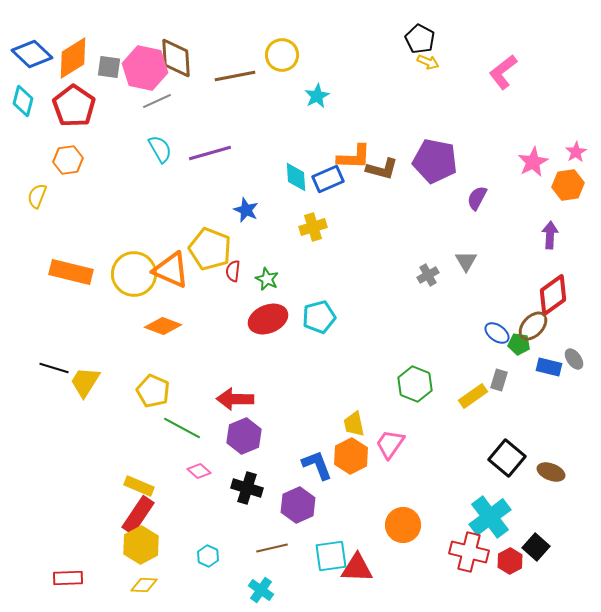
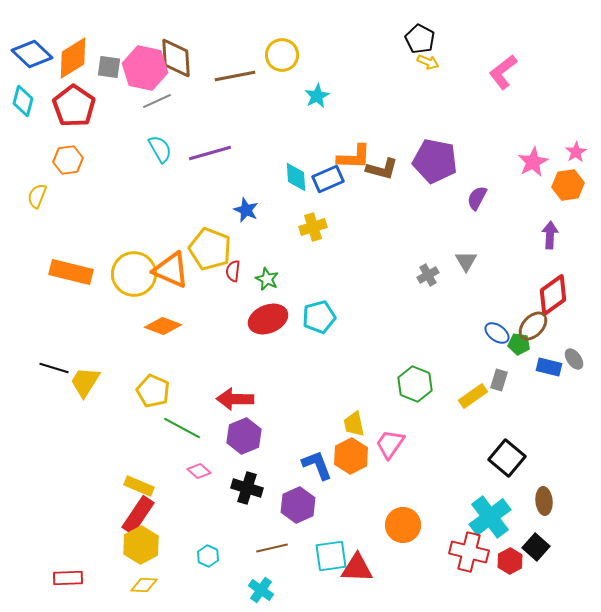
brown ellipse at (551, 472): moved 7 px left, 29 px down; rotated 64 degrees clockwise
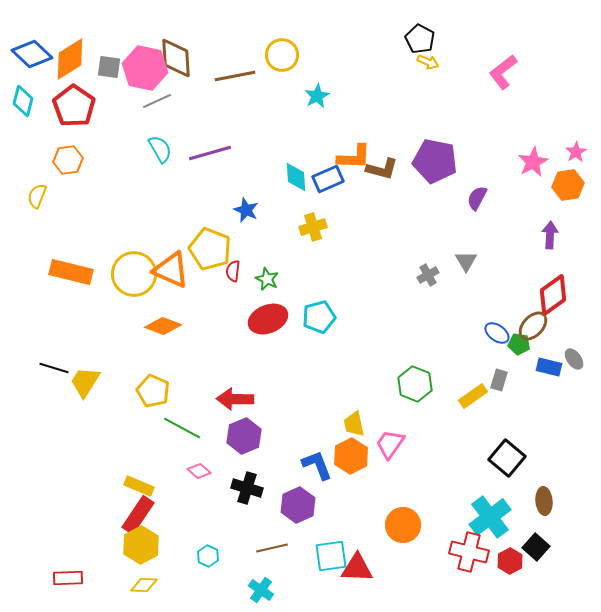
orange diamond at (73, 58): moved 3 px left, 1 px down
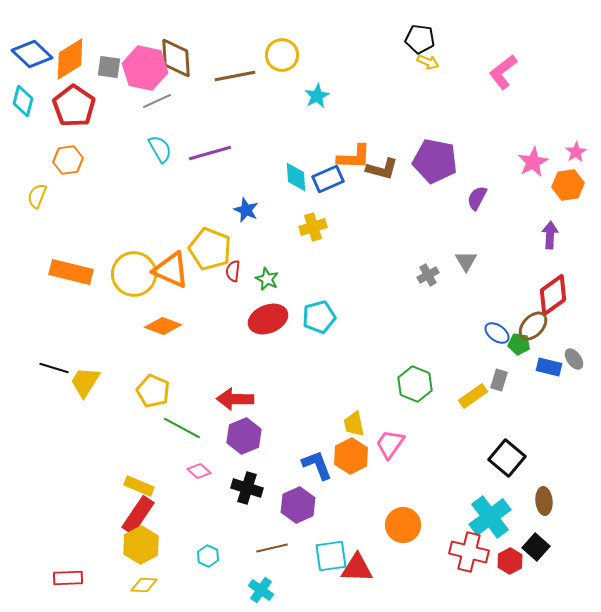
black pentagon at (420, 39): rotated 20 degrees counterclockwise
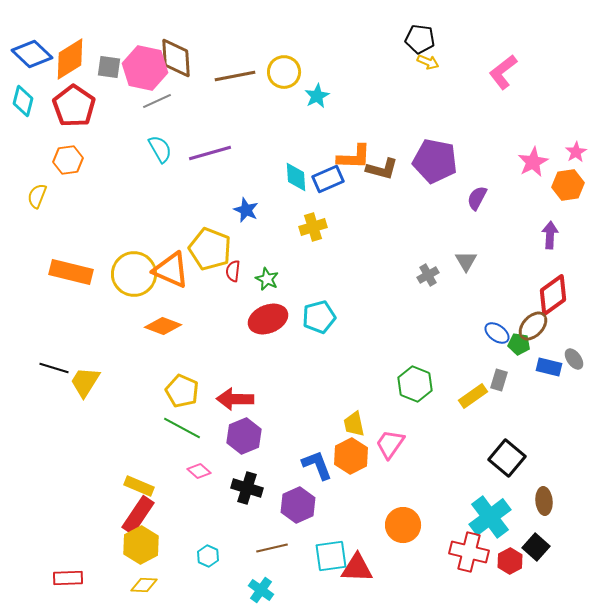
yellow circle at (282, 55): moved 2 px right, 17 px down
yellow pentagon at (153, 391): moved 29 px right
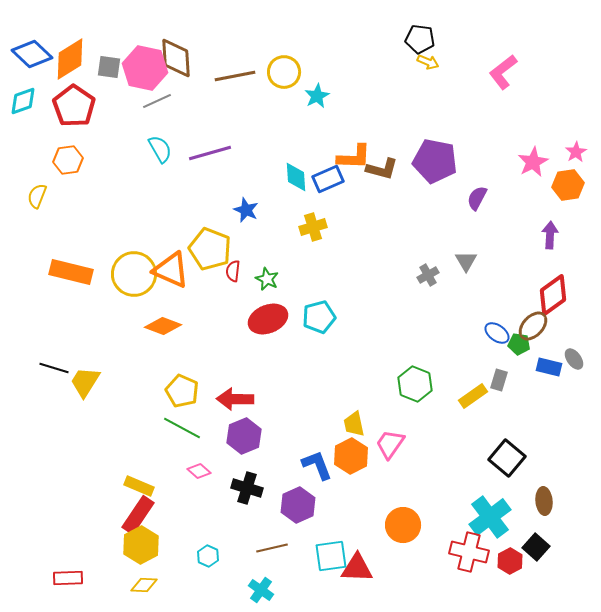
cyan diamond at (23, 101): rotated 56 degrees clockwise
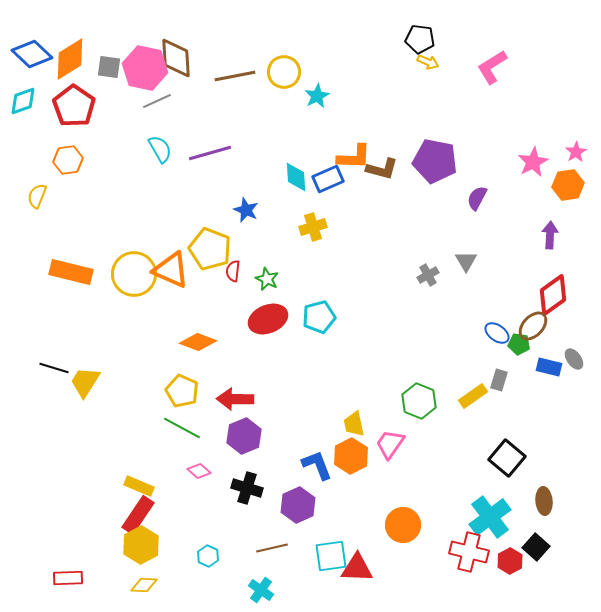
pink L-shape at (503, 72): moved 11 px left, 5 px up; rotated 6 degrees clockwise
orange diamond at (163, 326): moved 35 px right, 16 px down
green hexagon at (415, 384): moved 4 px right, 17 px down
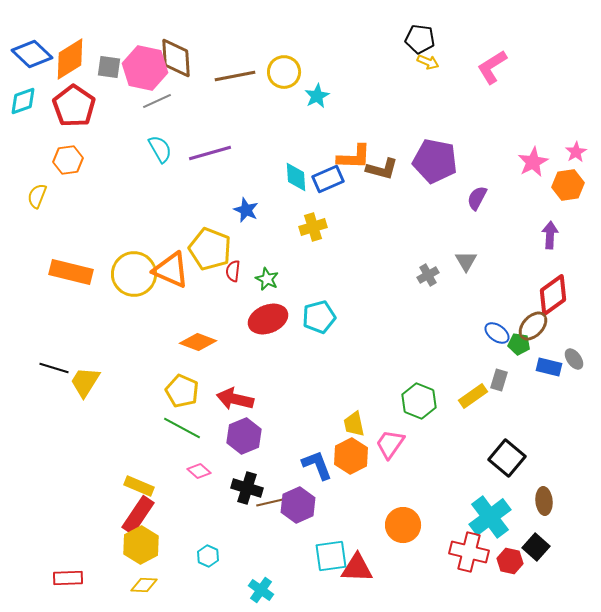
red arrow at (235, 399): rotated 12 degrees clockwise
brown line at (272, 548): moved 46 px up
red hexagon at (510, 561): rotated 20 degrees counterclockwise
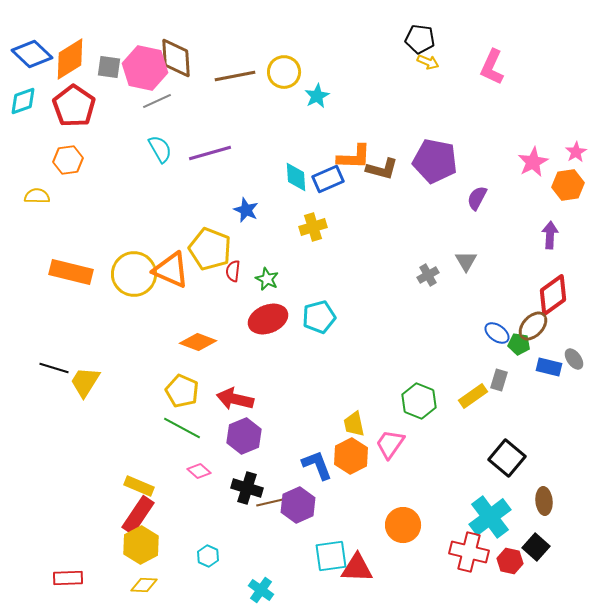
pink L-shape at (492, 67): rotated 33 degrees counterclockwise
yellow semicircle at (37, 196): rotated 70 degrees clockwise
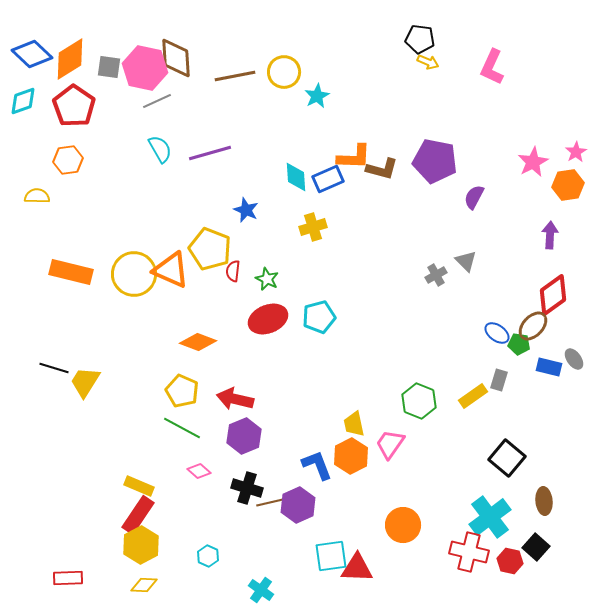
purple semicircle at (477, 198): moved 3 px left, 1 px up
gray triangle at (466, 261): rotated 15 degrees counterclockwise
gray cross at (428, 275): moved 8 px right
